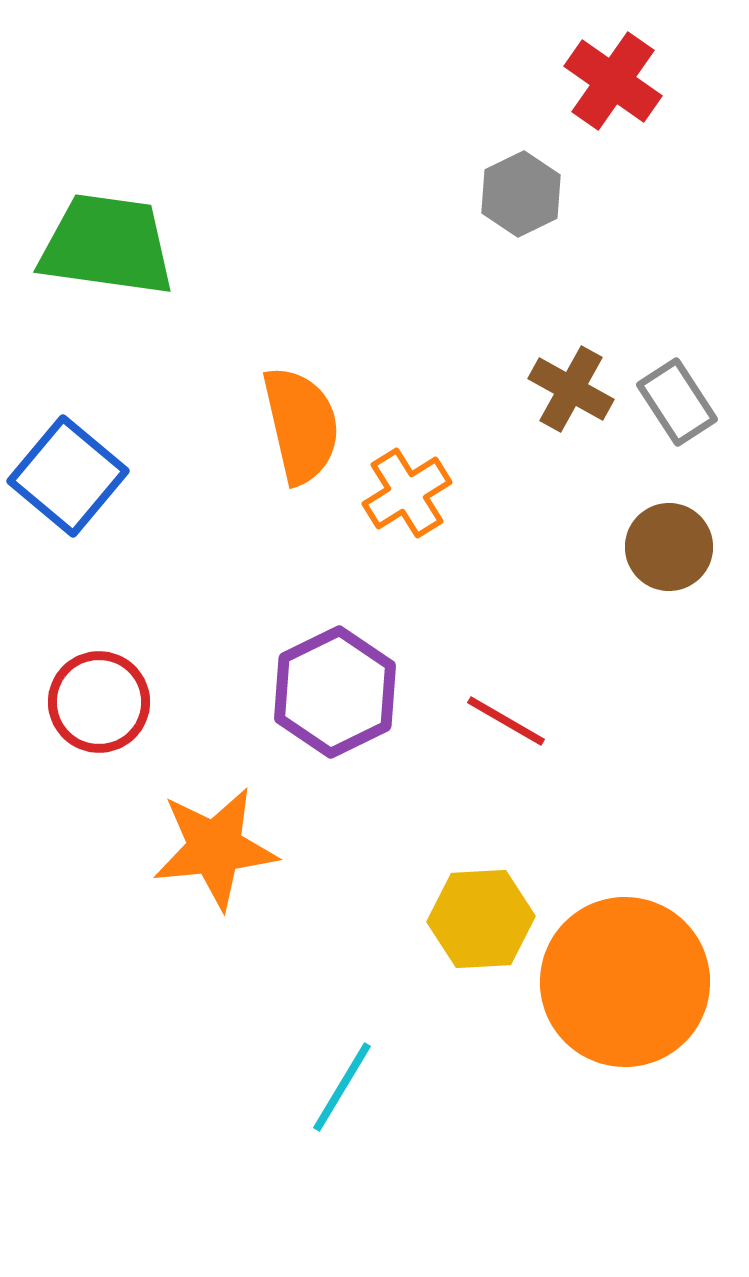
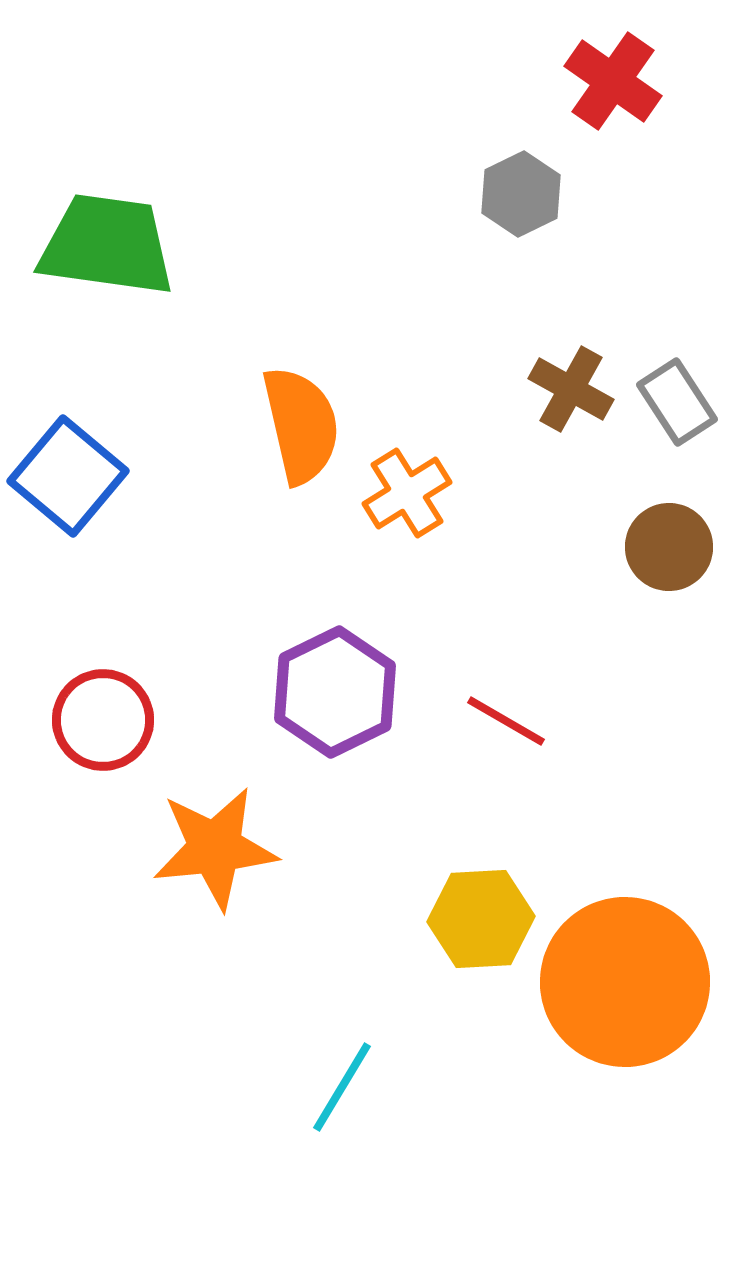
red circle: moved 4 px right, 18 px down
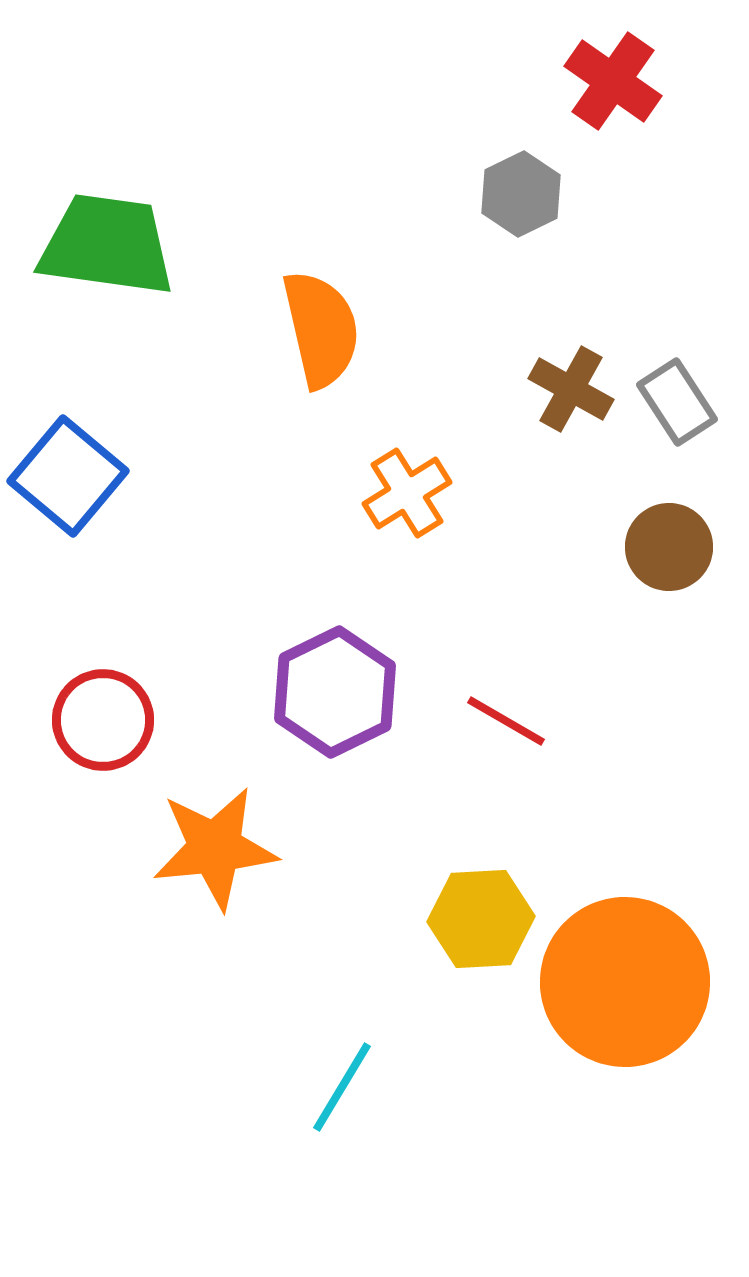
orange semicircle: moved 20 px right, 96 px up
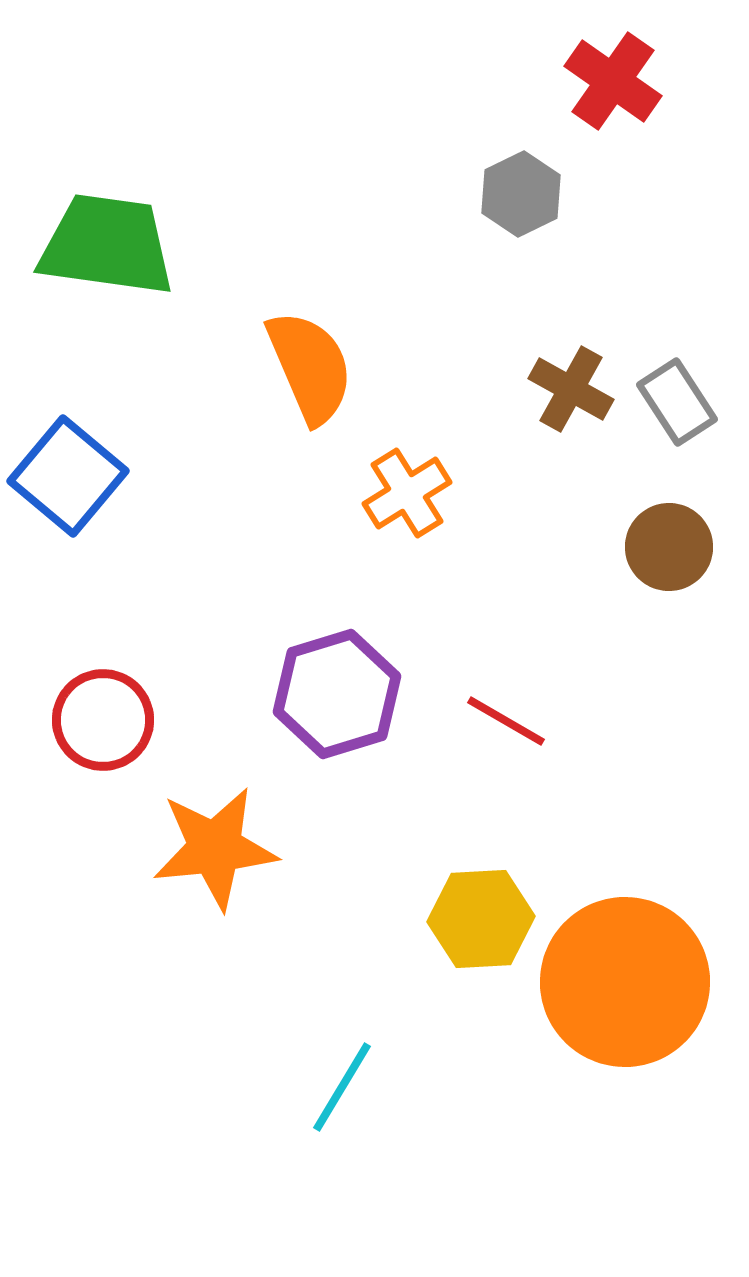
orange semicircle: moved 11 px left, 38 px down; rotated 10 degrees counterclockwise
purple hexagon: moved 2 px right, 2 px down; rotated 9 degrees clockwise
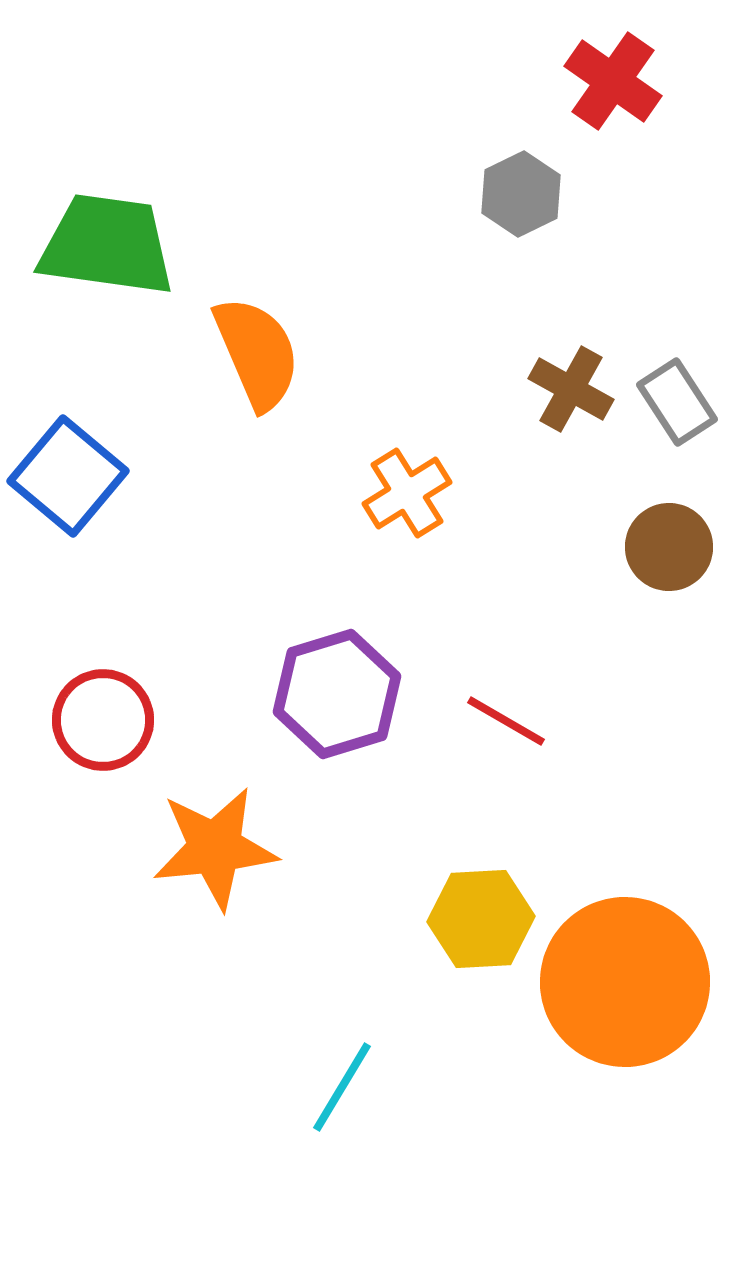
orange semicircle: moved 53 px left, 14 px up
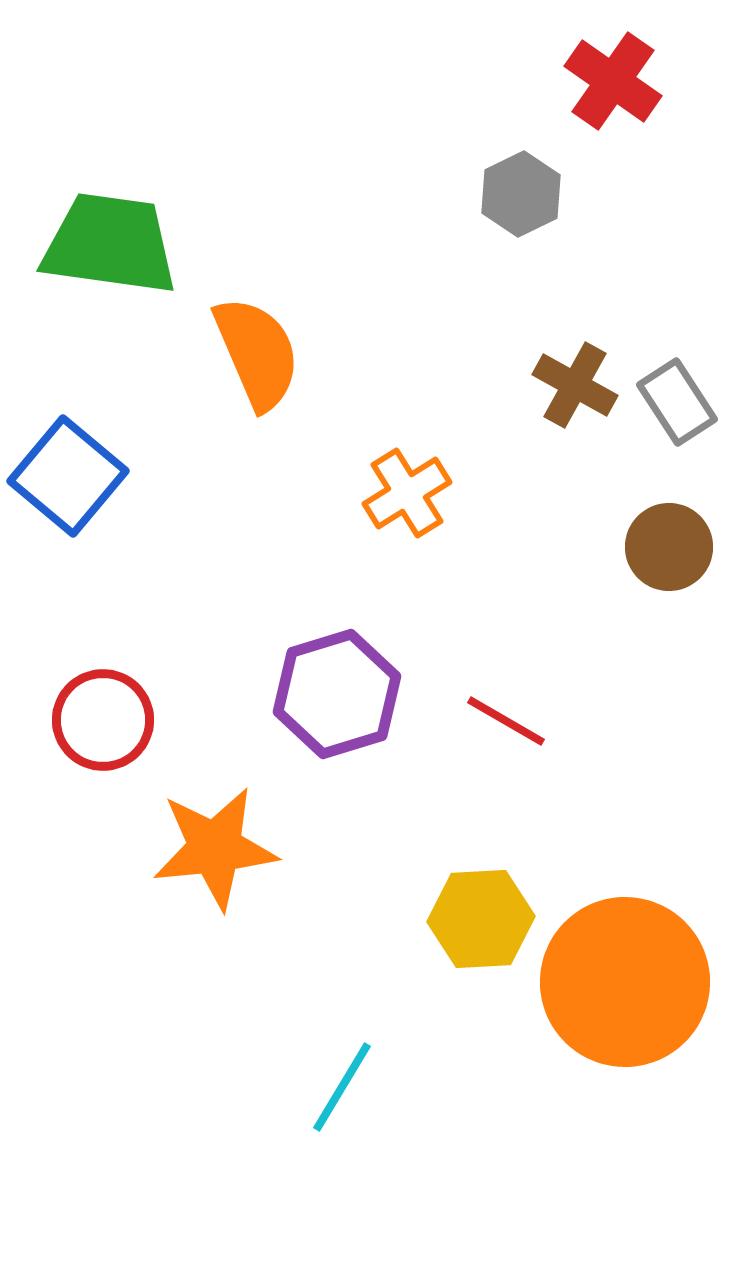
green trapezoid: moved 3 px right, 1 px up
brown cross: moved 4 px right, 4 px up
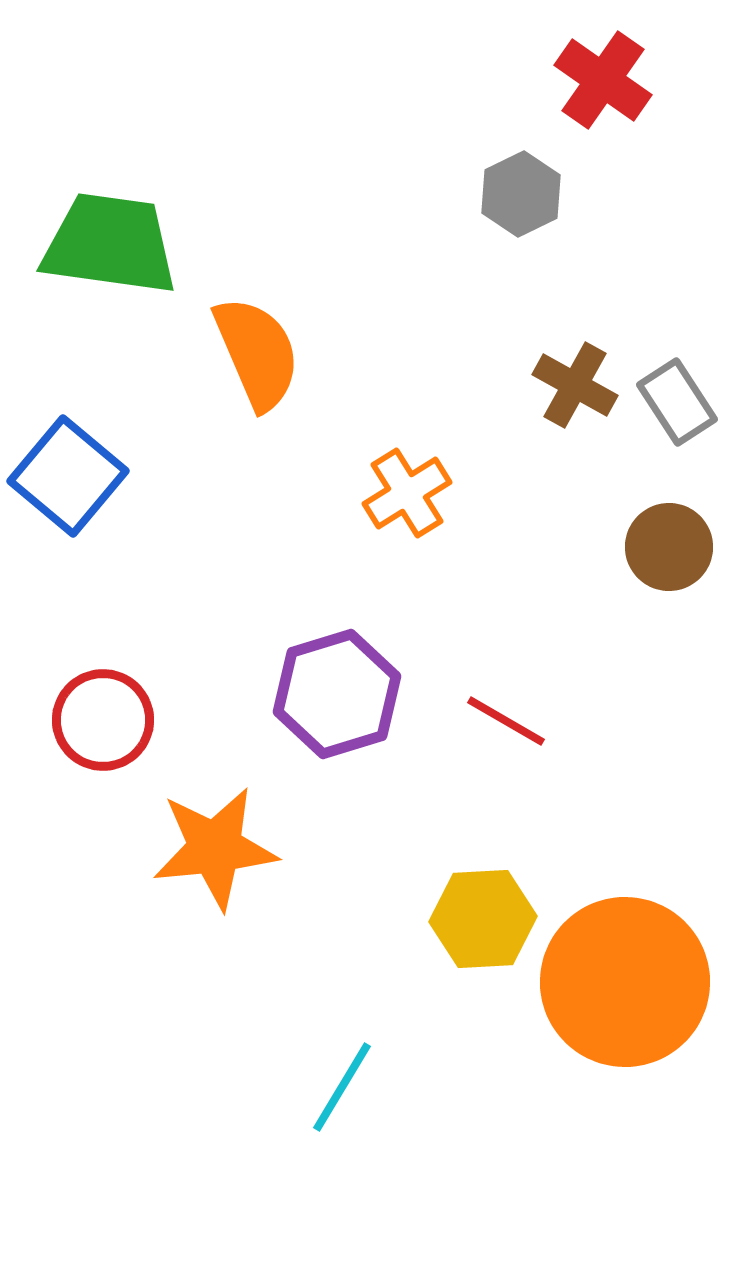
red cross: moved 10 px left, 1 px up
yellow hexagon: moved 2 px right
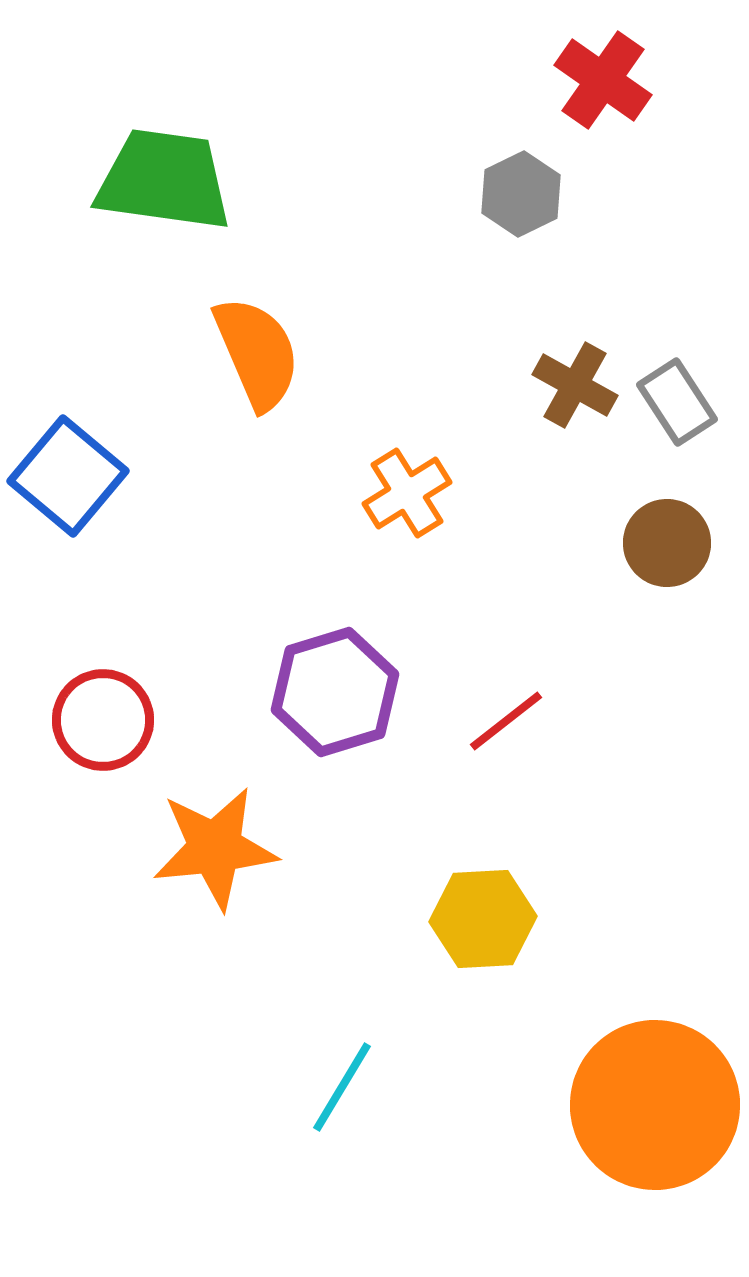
green trapezoid: moved 54 px right, 64 px up
brown circle: moved 2 px left, 4 px up
purple hexagon: moved 2 px left, 2 px up
red line: rotated 68 degrees counterclockwise
orange circle: moved 30 px right, 123 px down
